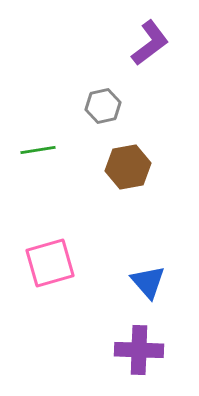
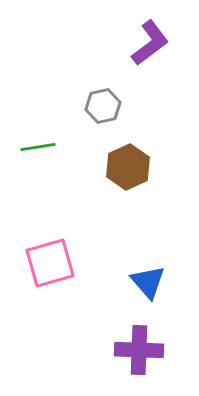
green line: moved 3 px up
brown hexagon: rotated 15 degrees counterclockwise
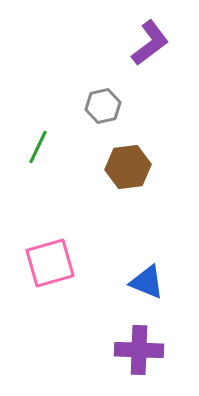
green line: rotated 56 degrees counterclockwise
brown hexagon: rotated 18 degrees clockwise
blue triangle: moved 1 px left; rotated 27 degrees counterclockwise
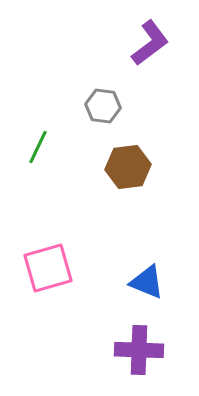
gray hexagon: rotated 20 degrees clockwise
pink square: moved 2 px left, 5 px down
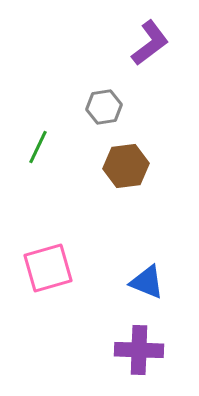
gray hexagon: moved 1 px right, 1 px down; rotated 16 degrees counterclockwise
brown hexagon: moved 2 px left, 1 px up
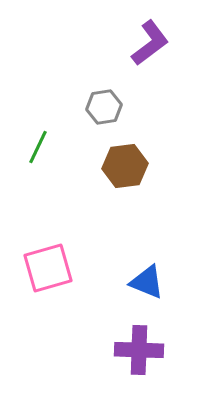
brown hexagon: moved 1 px left
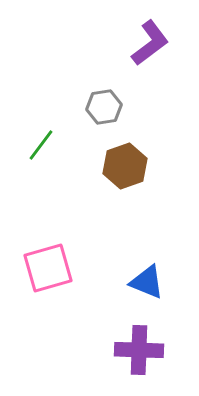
green line: moved 3 px right, 2 px up; rotated 12 degrees clockwise
brown hexagon: rotated 12 degrees counterclockwise
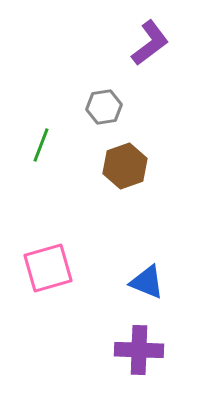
green line: rotated 16 degrees counterclockwise
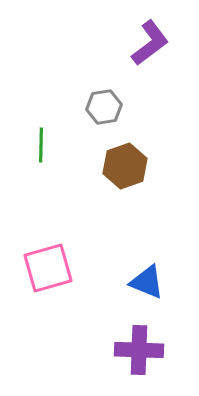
green line: rotated 20 degrees counterclockwise
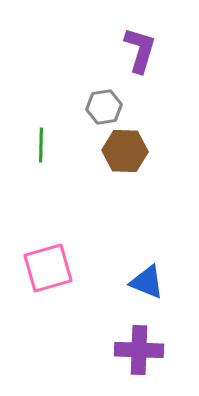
purple L-shape: moved 10 px left, 7 px down; rotated 36 degrees counterclockwise
brown hexagon: moved 15 px up; rotated 21 degrees clockwise
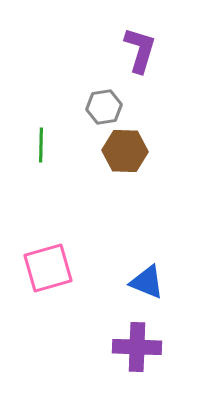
purple cross: moved 2 px left, 3 px up
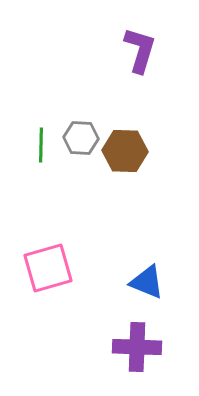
gray hexagon: moved 23 px left, 31 px down; rotated 12 degrees clockwise
